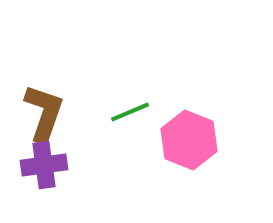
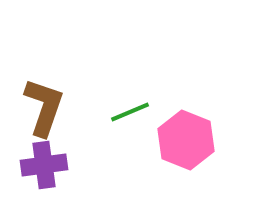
brown L-shape: moved 6 px up
pink hexagon: moved 3 px left
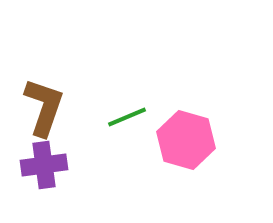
green line: moved 3 px left, 5 px down
pink hexagon: rotated 6 degrees counterclockwise
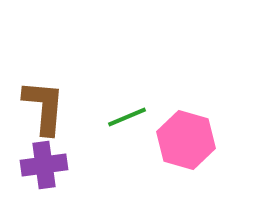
brown L-shape: rotated 14 degrees counterclockwise
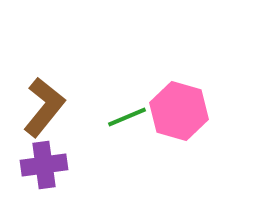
brown L-shape: rotated 34 degrees clockwise
pink hexagon: moved 7 px left, 29 px up
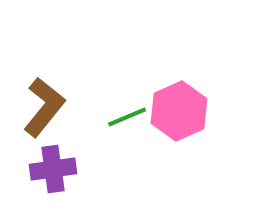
pink hexagon: rotated 20 degrees clockwise
purple cross: moved 9 px right, 4 px down
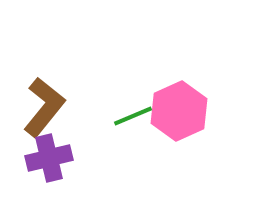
green line: moved 6 px right, 1 px up
purple cross: moved 4 px left, 11 px up; rotated 6 degrees counterclockwise
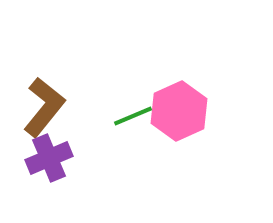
purple cross: rotated 9 degrees counterclockwise
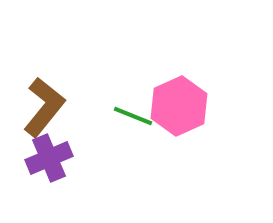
pink hexagon: moved 5 px up
green line: rotated 45 degrees clockwise
